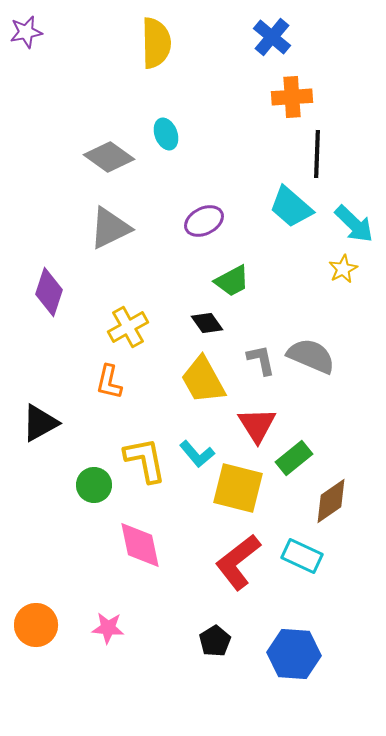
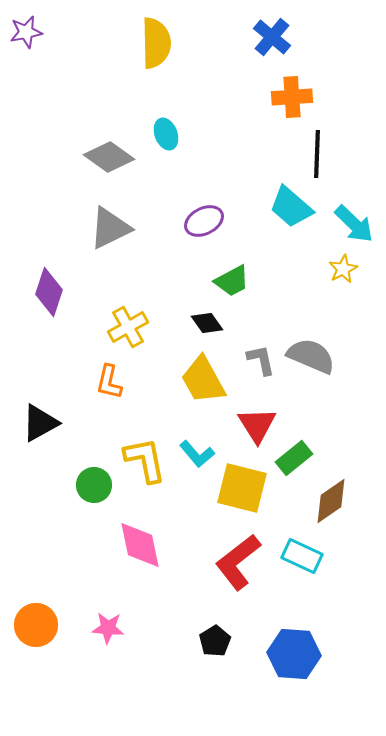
yellow square: moved 4 px right
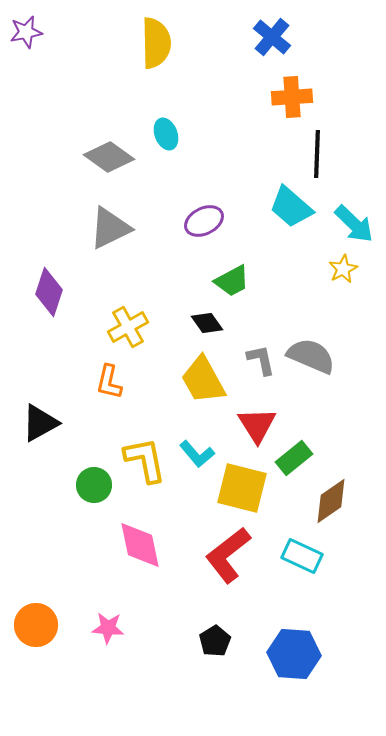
red L-shape: moved 10 px left, 7 px up
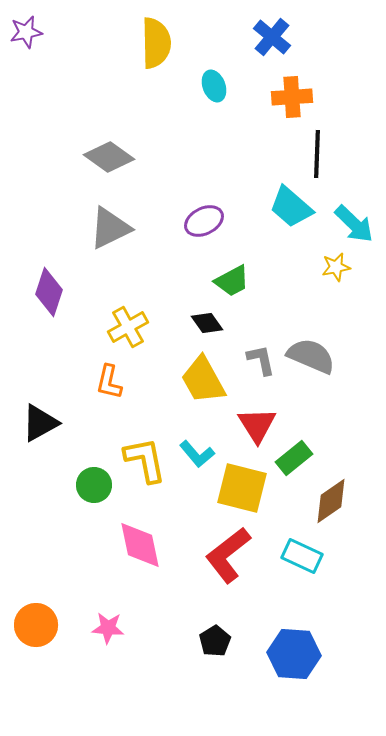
cyan ellipse: moved 48 px right, 48 px up
yellow star: moved 7 px left, 2 px up; rotated 16 degrees clockwise
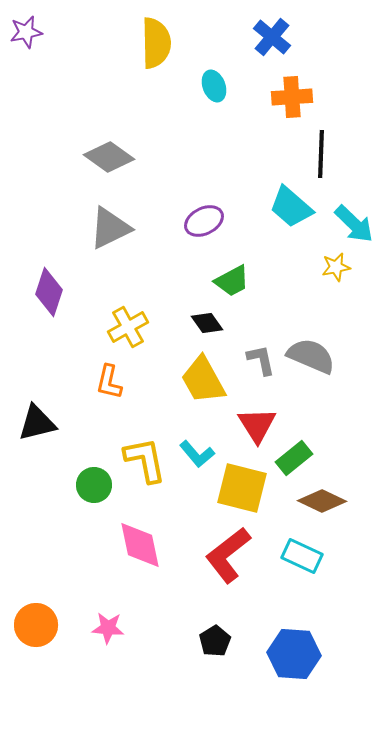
black line: moved 4 px right
black triangle: moved 3 px left; rotated 15 degrees clockwise
brown diamond: moved 9 px left; rotated 60 degrees clockwise
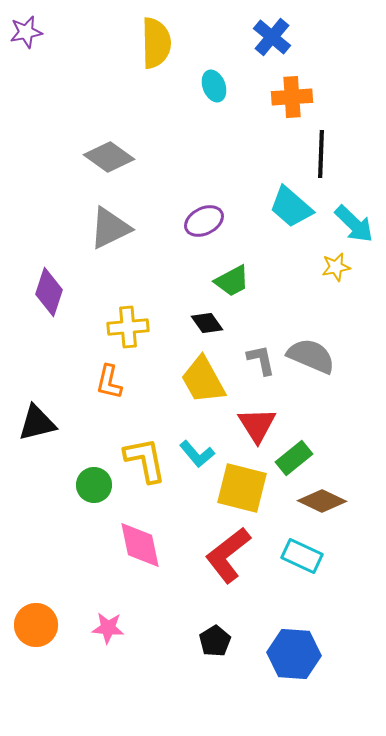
yellow cross: rotated 24 degrees clockwise
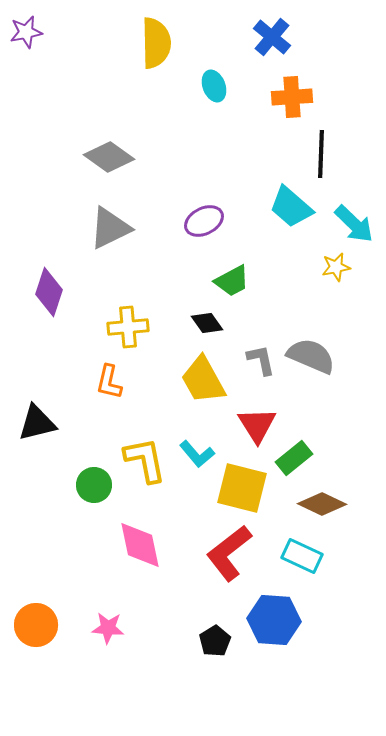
brown diamond: moved 3 px down
red L-shape: moved 1 px right, 2 px up
blue hexagon: moved 20 px left, 34 px up
